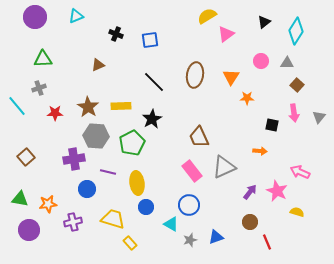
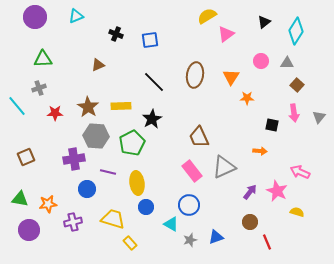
brown square at (26, 157): rotated 18 degrees clockwise
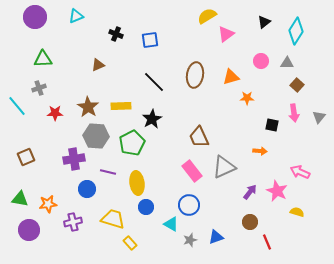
orange triangle at (231, 77): rotated 42 degrees clockwise
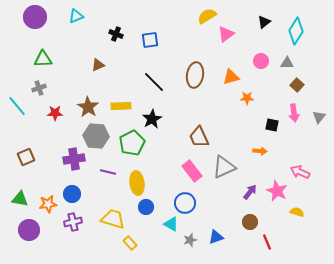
blue circle at (87, 189): moved 15 px left, 5 px down
blue circle at (189, 205): moved 4 px left, 2 px up
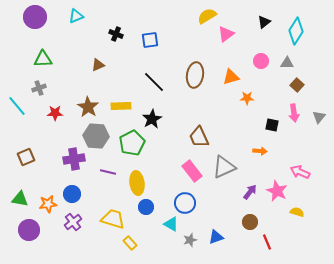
purple cross at (73, 222): rotated 24 degrees counterclockwise
